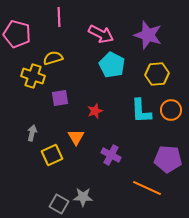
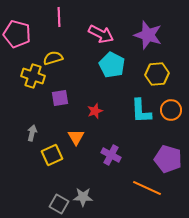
purple pentagon: rotated 12 degrees clockwise
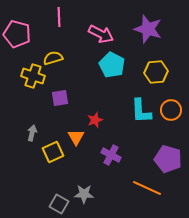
purple star: moved 6 px up
yellow hexagon: moved 1 px left, 2 px up
red star: moved 9 px down
yellow square: moved 1 px right, 3 px up
gray star: moved 1 px right, 3 px up
